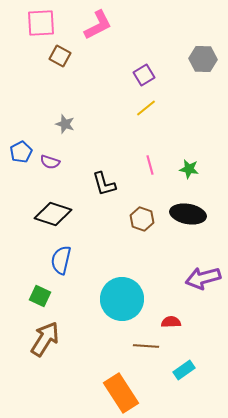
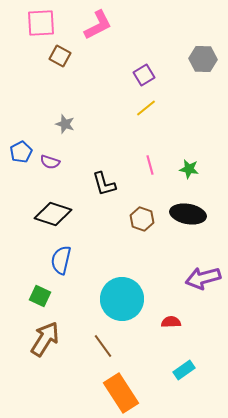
brown line: moved 43 px left; rotated 50 degrees clockwise
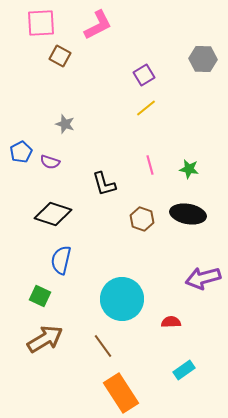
brown arrow: rotated 27 degrees clockwise
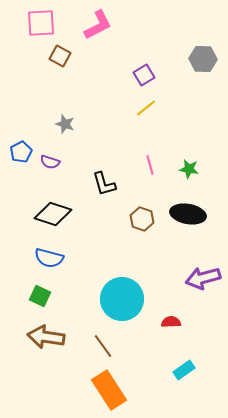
blue semicircle: moved 12 px left, 2 px up; rotated 88 degrees counterclockwise
brown arrow: moved 1 px right, 2 px up; rotated 141 degrees counterclockwise
orange rectangle: moved 12 px left, 3 px up
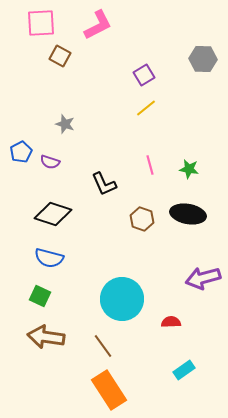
black L-shape: rotated 8 degrees counterclockwise
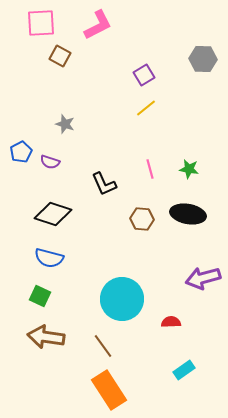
pink line: moved 4 px down
brown hexagon: rotated 15 degrees counterclockwise
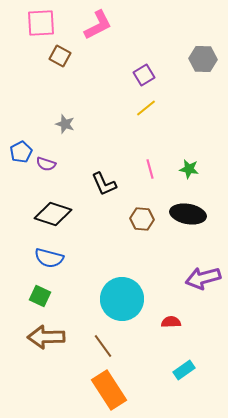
purple semicircle: moved 4 px left, 2 px down
brown arrow: rotated 9 degrees counterclockwise
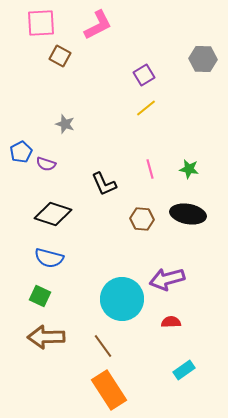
purple arrow: moved 36 px left, 1 px down
